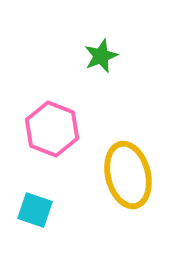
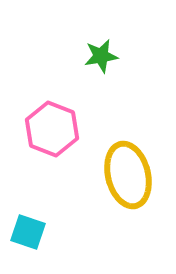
green star: rotated 12 degrees clockwise
cyan square: moved 7 px left, 22 px down
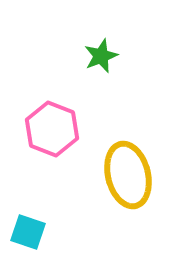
green star: rotated 12 degrees counterclockwise
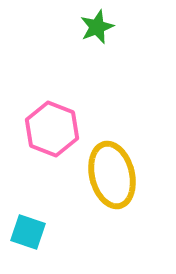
green star: moved 4 px left, 29 px up
yellow ellipse: moved 16 px left
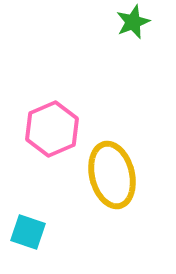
green star: moved 36 px right, 5 px up
pink hexagon: rotated 16 degrees clockwise
